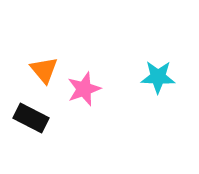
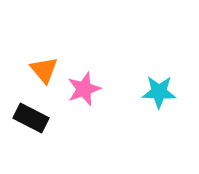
cyan star: moved 1 px right, 15 px down
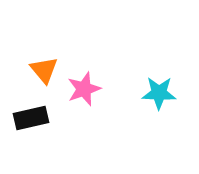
cyan star: moved 1 px down
black rectangle: rotated 40 degrees counterclockwise
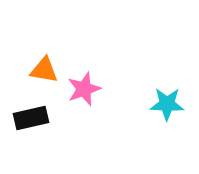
orange triangle: rotated 40 degrees counterclockwise
cyan star: moved 8 px right, 11 px down
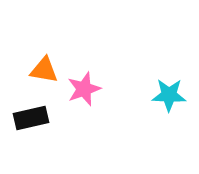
cyan star: moved 2 px right, 9 px up
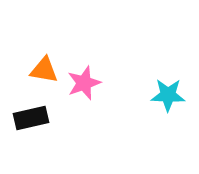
pink star: moved 6 px up
cyan star: moved 1 px left
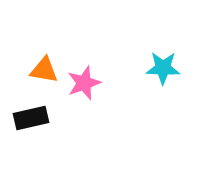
cyan star: moved 5 px left, 27 px up
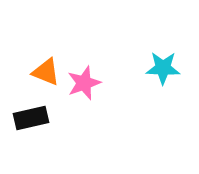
orange triangle: moved 2 px right, 2 px down; rotated 12 degrees clockwise
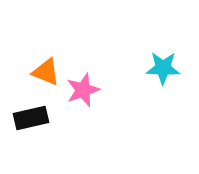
pink star: moved 1 px left, 7 px down
